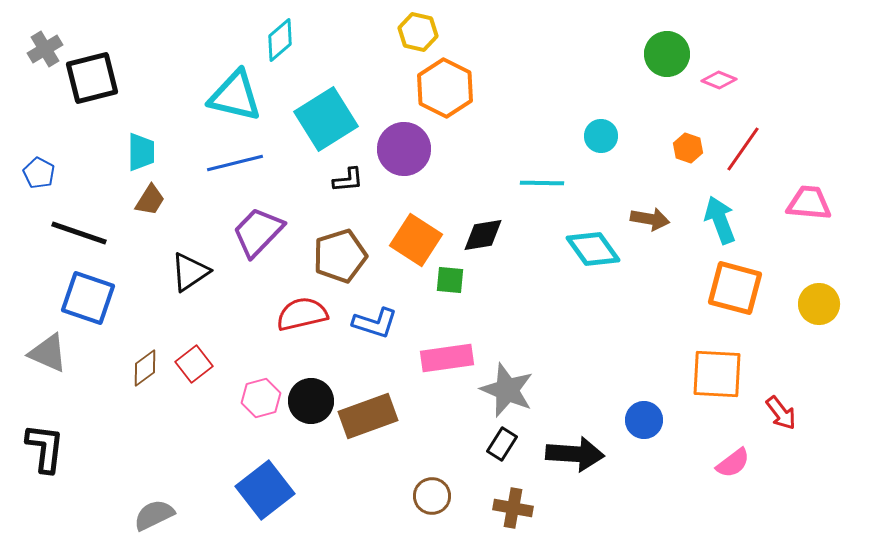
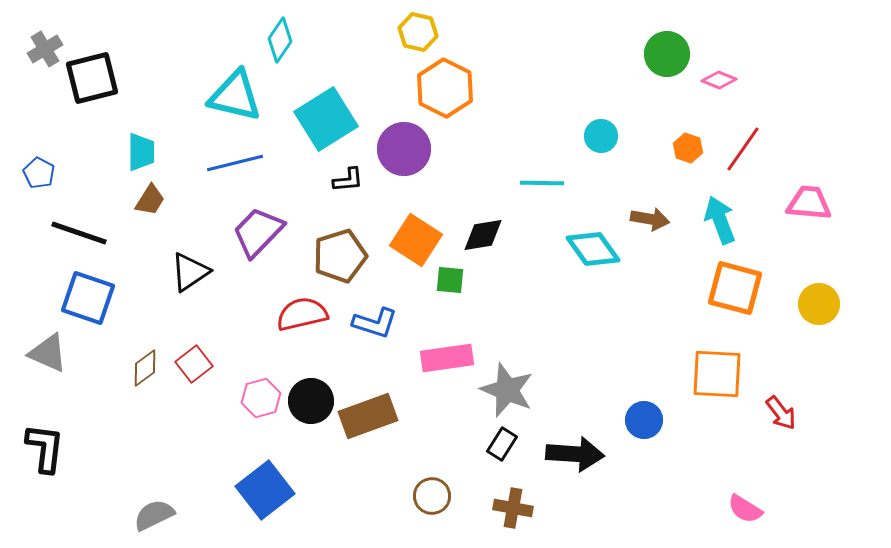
cyan diamond at (280, 40): rotated 15 degrees counterclockwise
pink semicircle at (733, 463): moved 12 px right, 46 px down; rotated 69 degrees clockwise
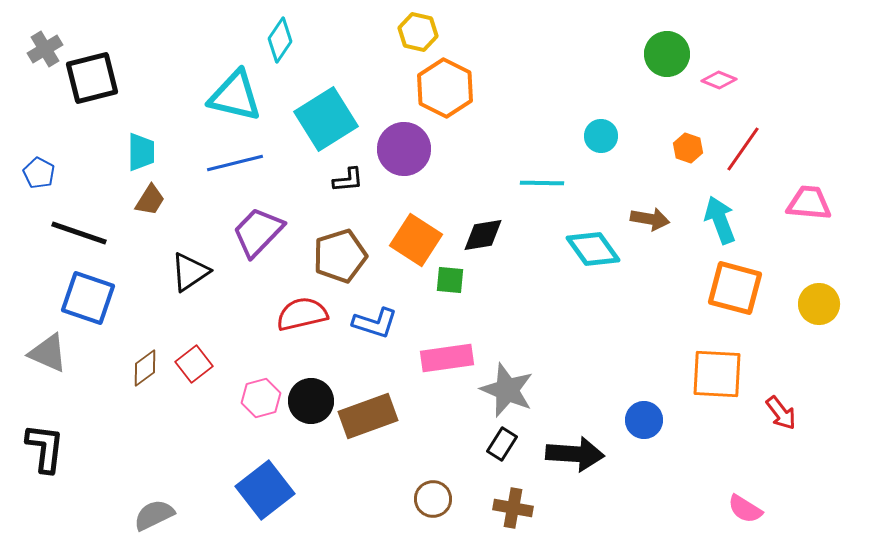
brown circle at (432, 496): moved 1 px right, 3 px down
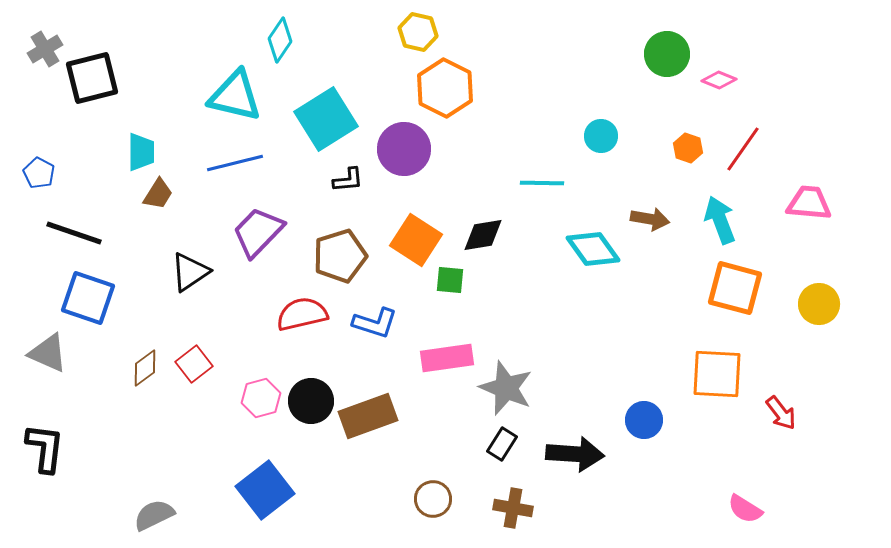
brown trapezoid at (150, 200): moved 8 px right, 6 px up
black line at (79, 233): moved 5 px left
gray star at (507, 390): moved 1 px left, 2 px up
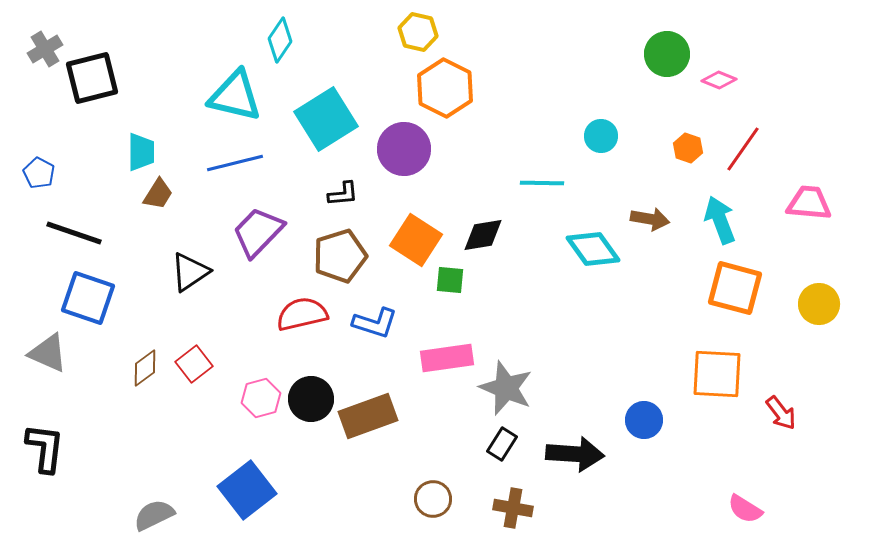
black L-shape at (348, 180): moved 5 px left, 14 px down
black circle at (311, 401): moved 2 px up
blue square at (265, 490): moved 18 px left
